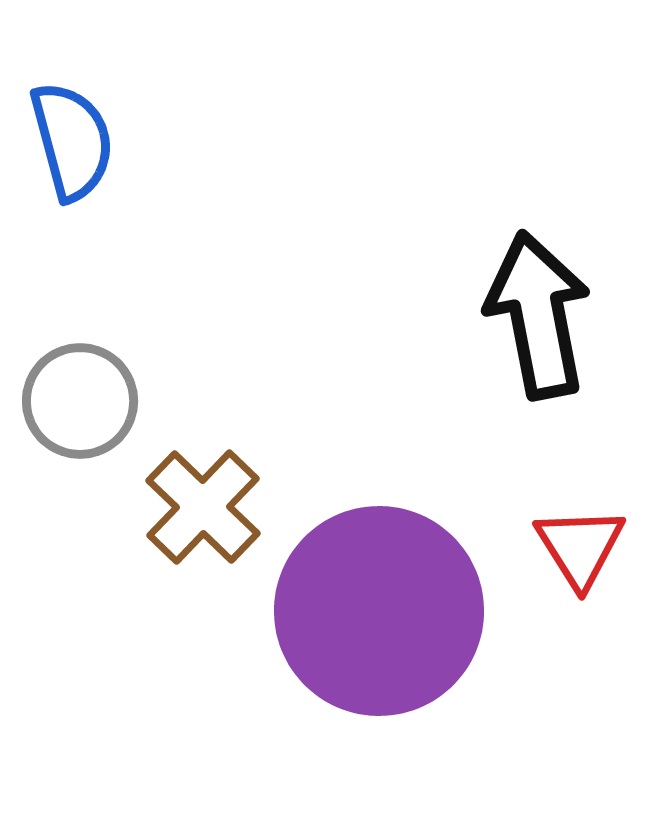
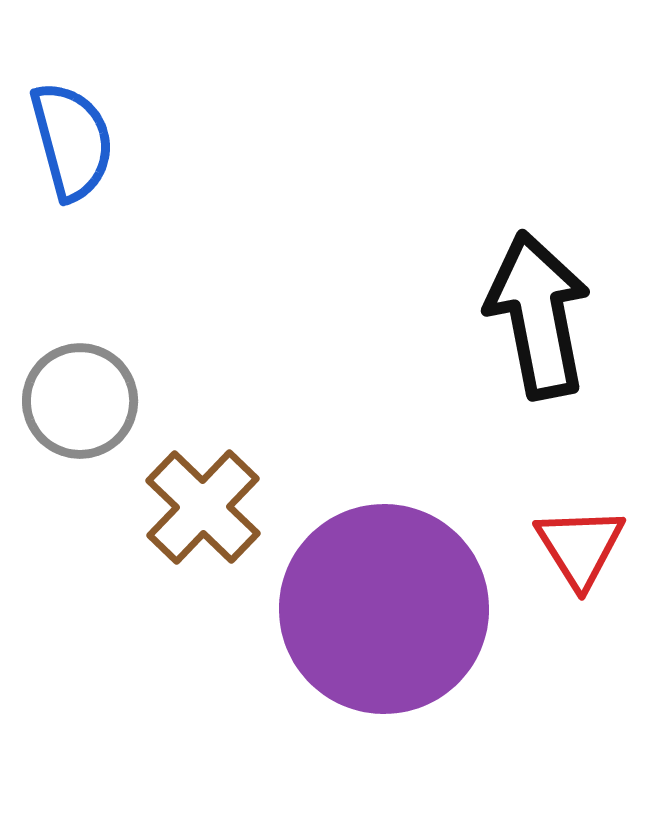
purple circle: moved 5 px right, 2 px up
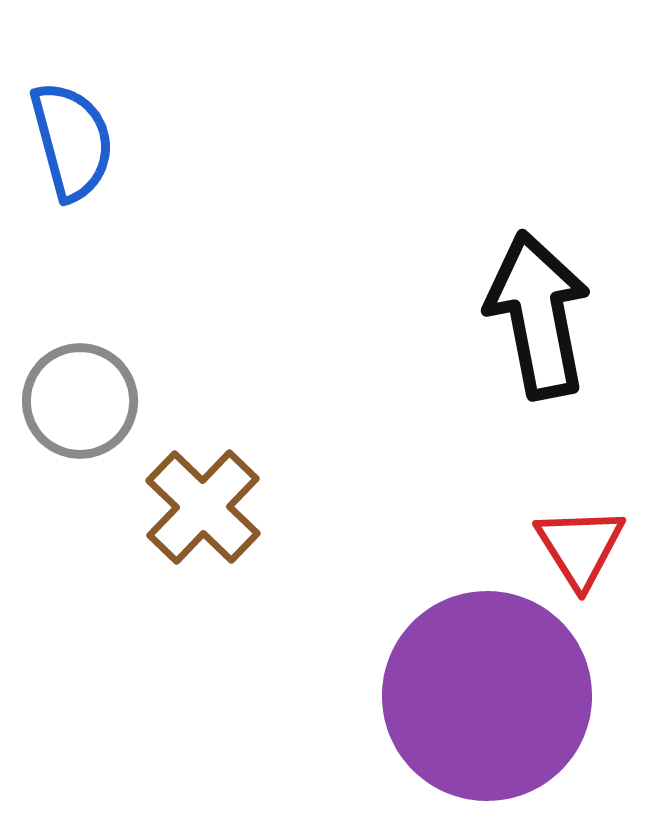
purple circle: moved 103 px right, 87 px down
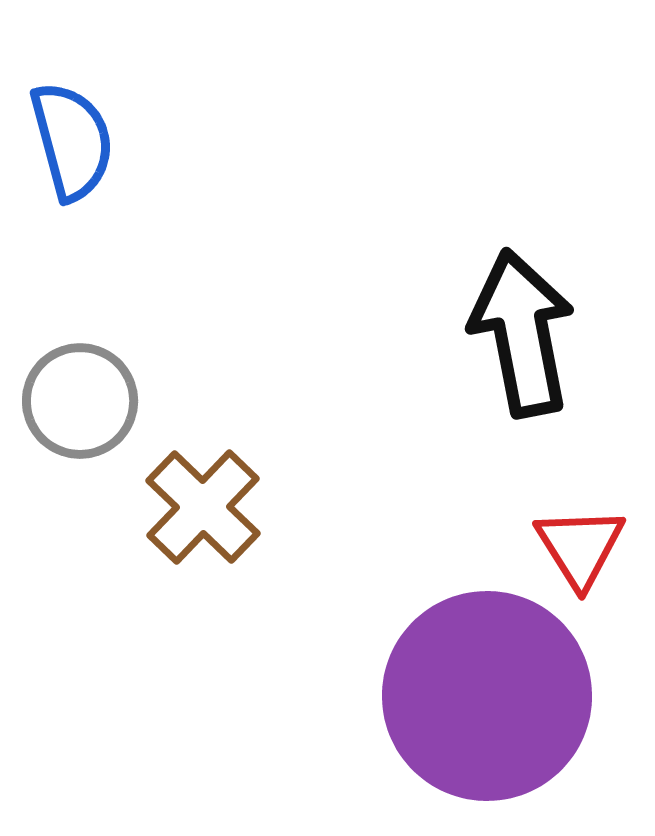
black arrow: moved 16 px left, 18 px down
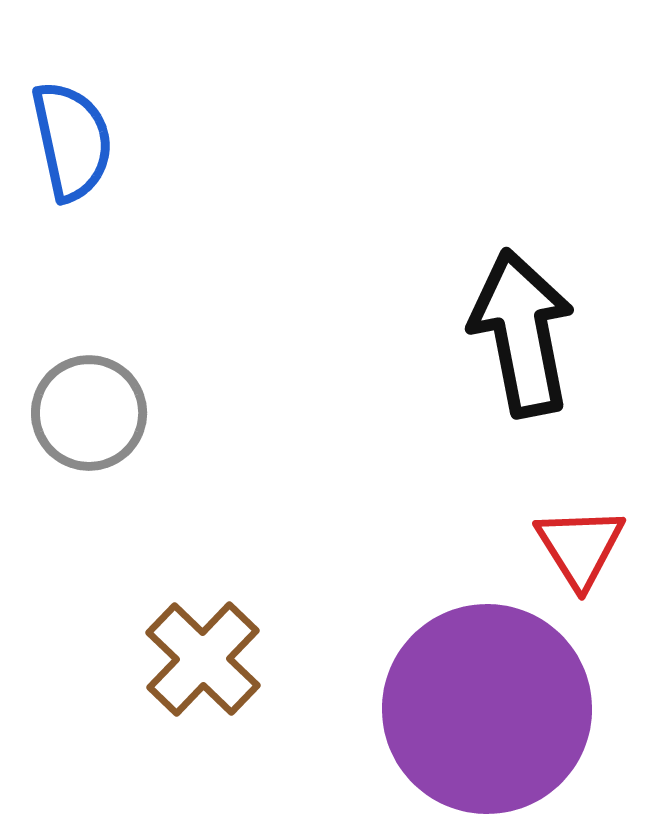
blue semicircle: rotated 3 degrees clockwise
gray circle: moved 9 px right, 12 px down
brown cross: moved 152 px down
purple circle: moved 13 px down
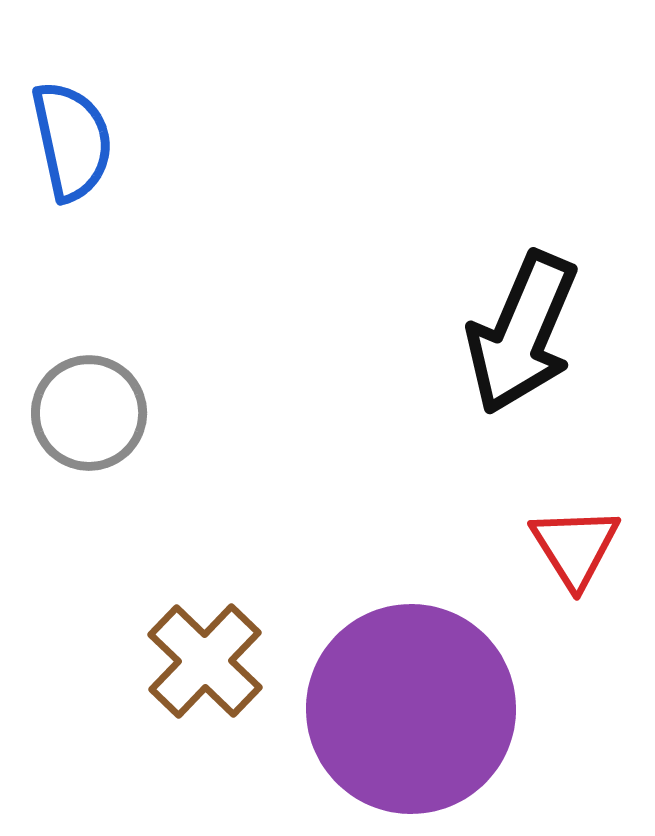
black arrow: rotated 146 degrees counterclockwise
red triangle: moved 5 px left
brown cross: moved 2 px right, 2 px down
purple circle: moved 76 px left
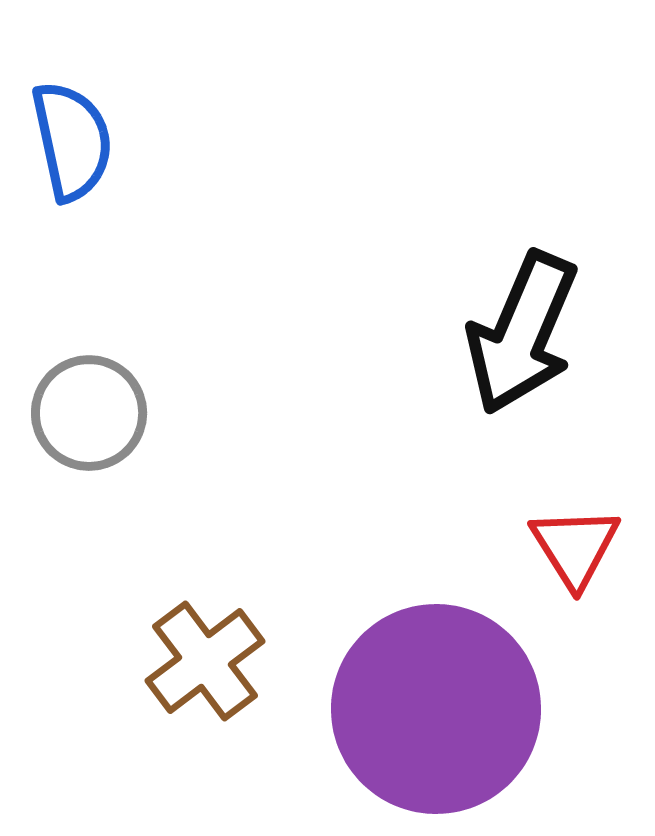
brown cross: rotated 9 degrees clockwise
purple circle: moved 25 px right
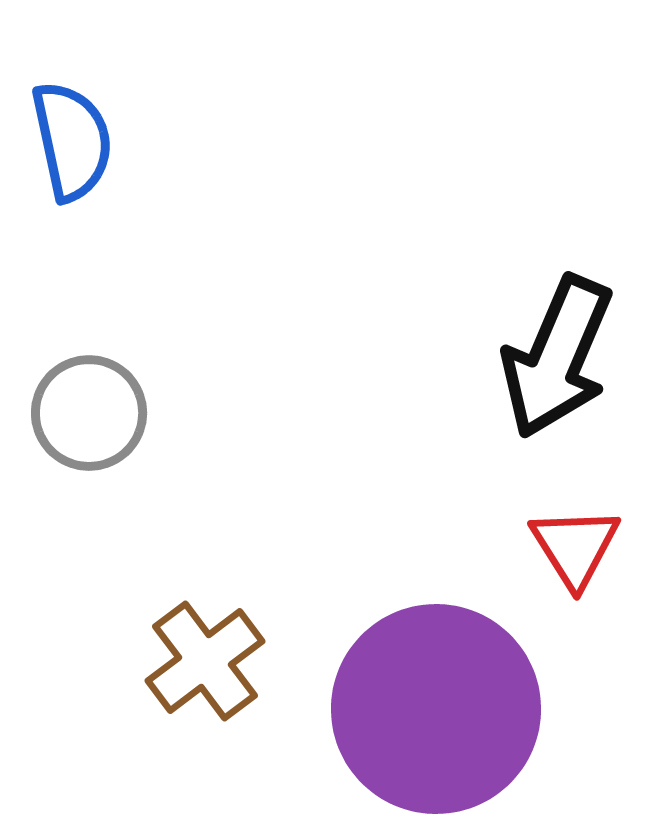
black arrow: moved 35 px right, 24 px down
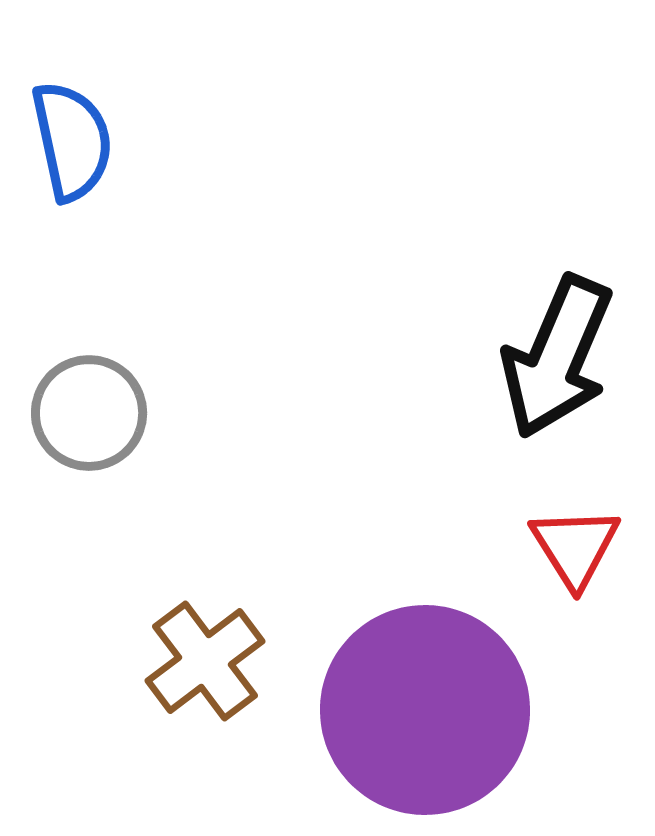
purple circle: moved 11 px left, 1 px down
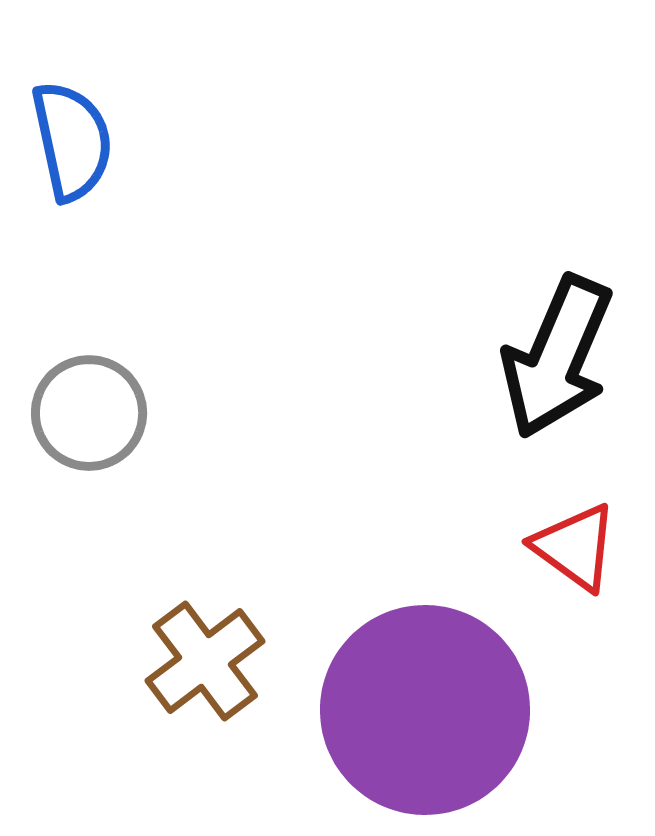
red triangle: rotated 22 degrees counterclockwise
